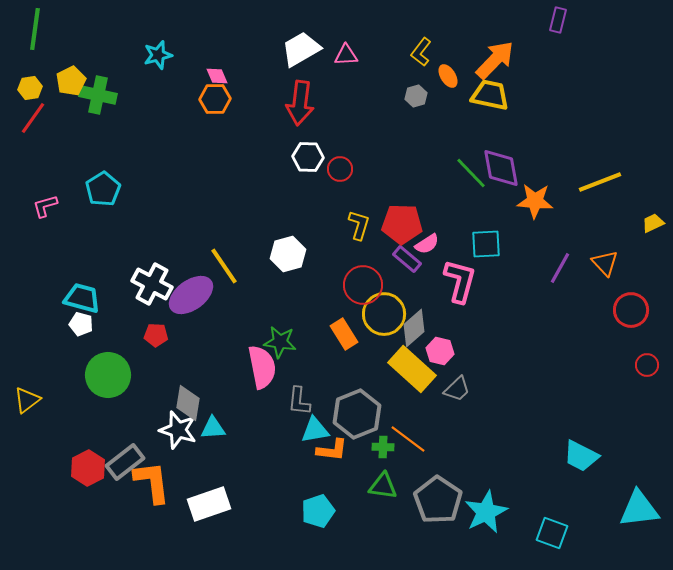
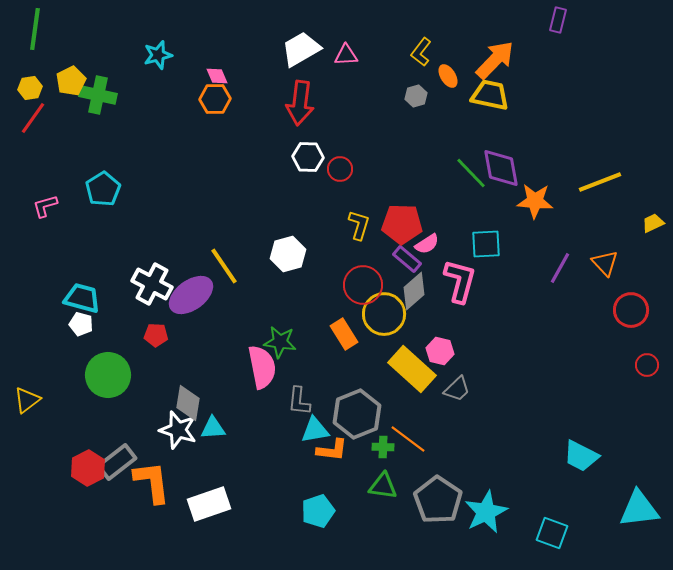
gray diamond at (414, 328): moved 37 px up
gray rectangle at (125, 462): moved 8 px left
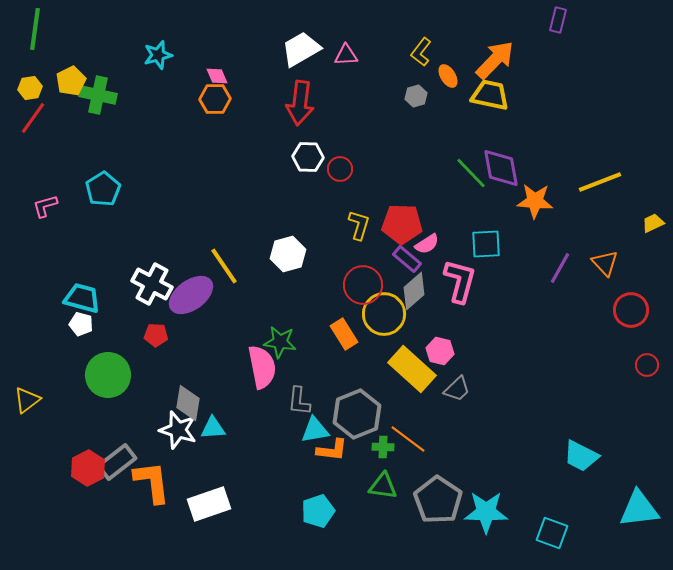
cyan star at (486, 512): rotated 27 degrees clockwise
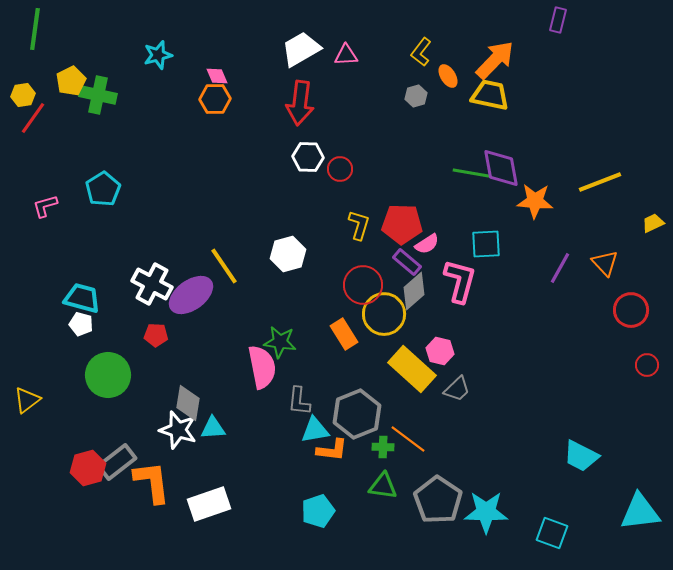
yellow hexagon at (30, 88): moved 7 px left, 7 px down
green line at (471, 173): rotated 36 degrees counterclockwise
purple rectangle at (407, 259): moved 3 px down
red hexagon at (88, 468): rotated 12 degrees clockwise
cyan triangle at (639, 509): moved 1 px right, 3 px down
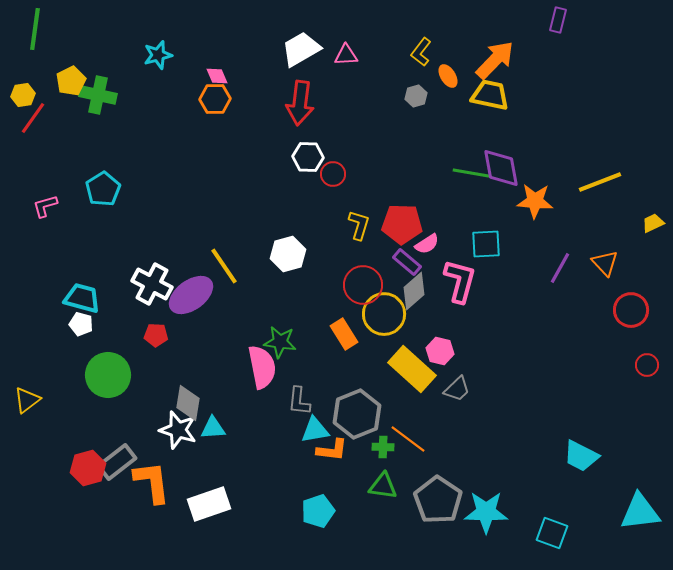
red circle at (340, 169): moved 7 px left, 5 px down
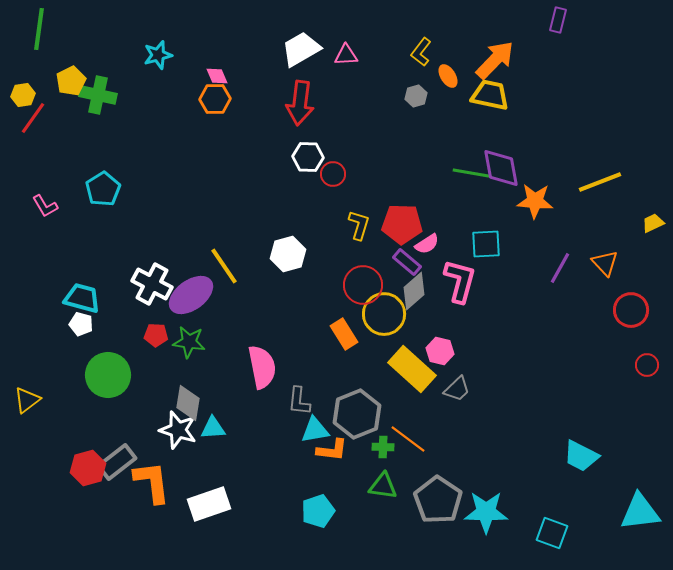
green line at (35, 29): moved 4 px right
pink L-shape at (45, 206): rotated 104 degrees counterclockwise
green star at (280, 342): moved 91 px left
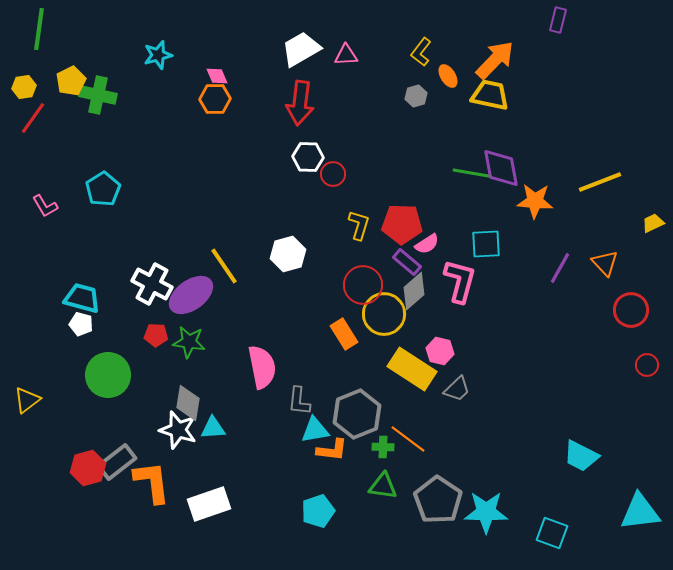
yellow hexagon at (23, 95): moved 1 px right, 8 px up
yellow rectangle at (412, 369): rotated 9 degrees counterclockwise
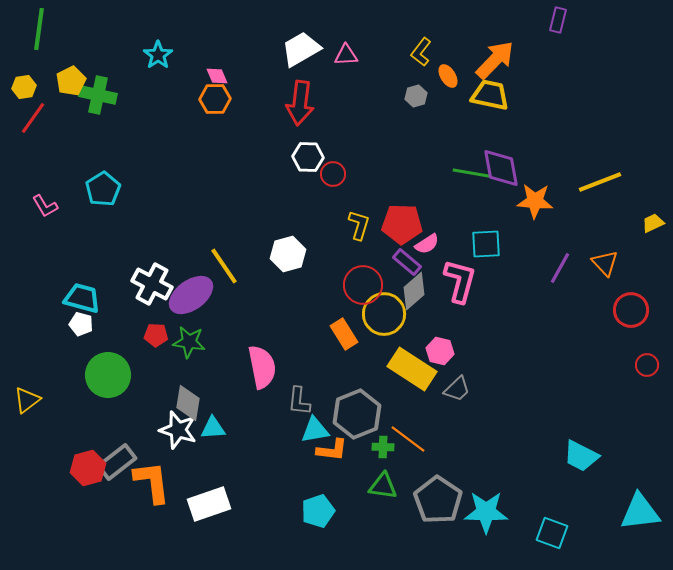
cyan star at (158, 55): rotated 20 degrees counterclockwise
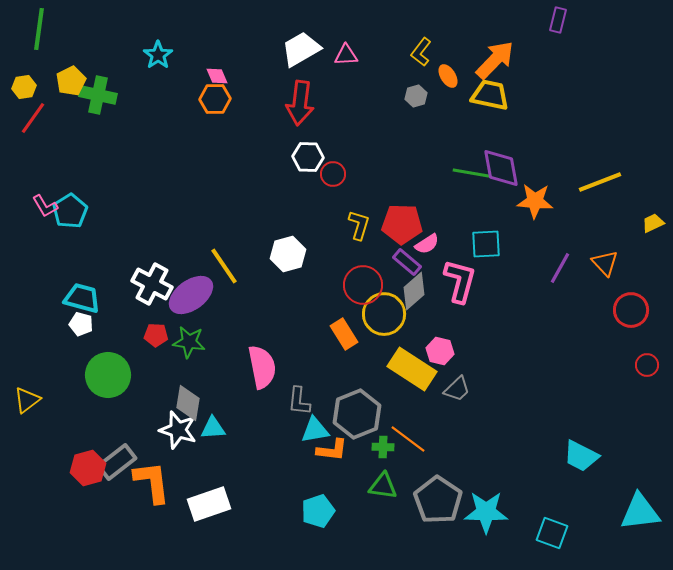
cyan pentagon at (103, 189): moved 33 px left, 22 px down
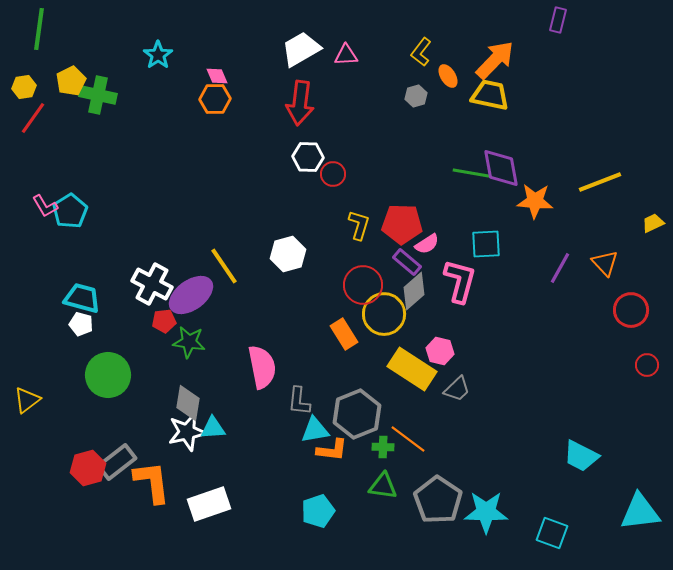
red pentagon at (156, 335): moved 8 px right, 14 px up; rotated 10 degrees counterclockwise
white star at (178, 430): moved 9 px right, 2 px down; rotated 30 degrees counterclockwise
